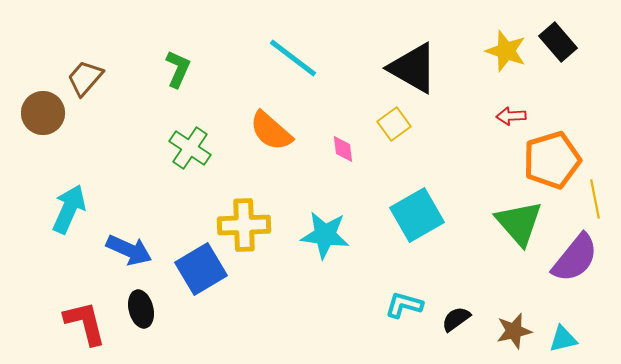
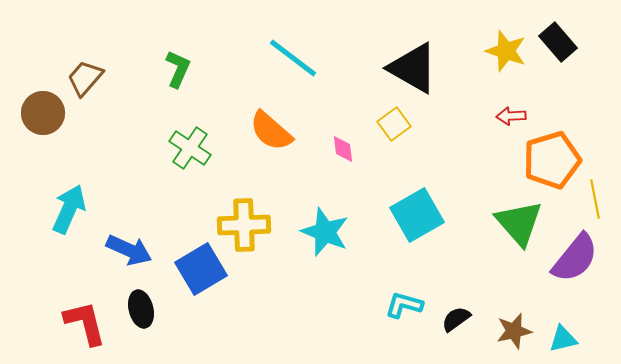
cyan star: moved 3 px up; rotated 15 degrees clockwise
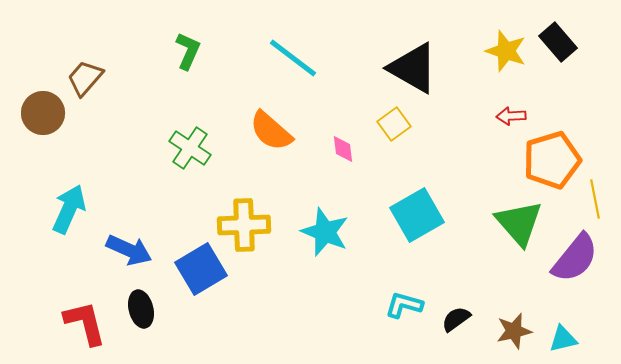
green L-shape: moved 10 px right, 18 px up
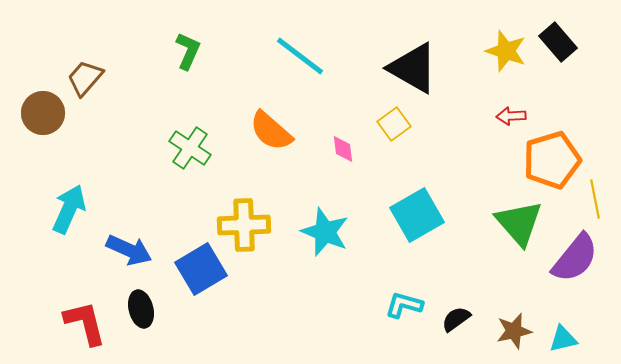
cyan line: moved 7 px right, 2 px up
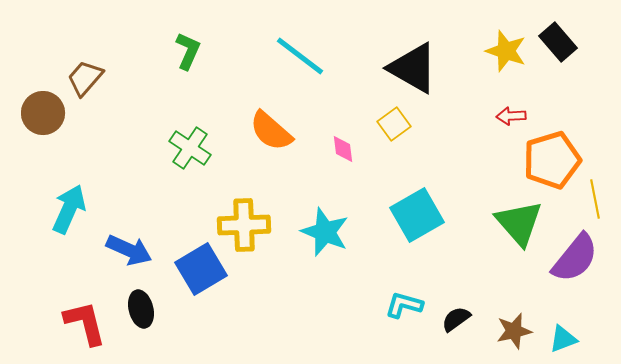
cyan triangle: rotated 8 degrees counterclockwise
